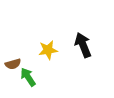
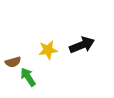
black arrow: moved 1 px left; rotated 90 degrees clockwise
brown semicircle: moved 2 px up
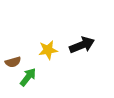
green arrow: rotated 72 degrees clockwise
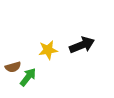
brown semicircle: moved 5 px down
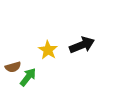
yellow star: rotated 30 degrees counterclockwise
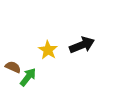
brown semicircle: rotated 140 degrees counterclockwise
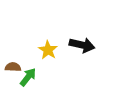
black arrow: rotated 35 degrees clockwise
brown semicircle: rotated 21 degrees counterclockwise
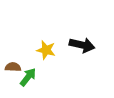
yellow star: moved 2 px left; rotated 18 degrees counterclockwise
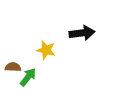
black arrow: moved 12 px up; rotated 20 degrees counterclockwise
